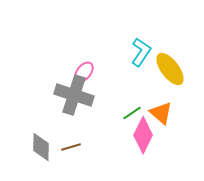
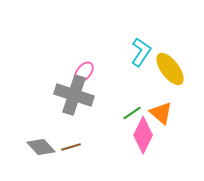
gray diamond: rotated 44 degrees counterclockwise
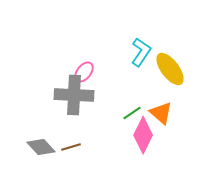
gray cross: rotated 15 degrees counterclockwise
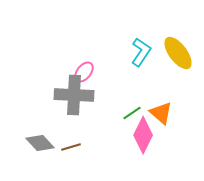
yellow ellipse: moved 8 px right, 16 px up
gray diamond: moved 1 px left, 4 px up
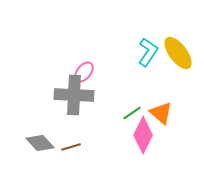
cyan L-shape: moved 7 px right
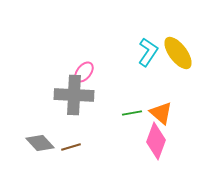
green line: rotated 24 degrees clockwise
pink diamond: moved 13 px right, 6 px down; rotated 6 degrees counterclockwise
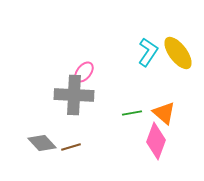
orange triangle: moved 3 px right
gray diamond: moved 2 px right
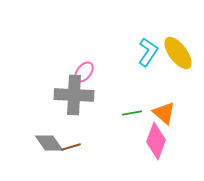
gray diamond: moved 7 px right; rotated 8 degrees clockwise
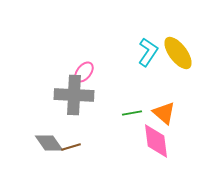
pink diamond: rotated 27 degrees counterclockwise
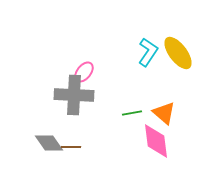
brown line: rotated 18 degrees clockwise
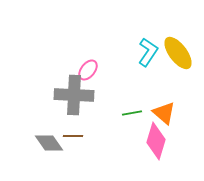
pink ellipse: moved 4 px right, 2 px up
pink diamond: rotated 24 degrees clockwise
brown line: moved 2 px right, 11 px up
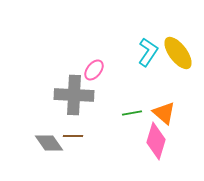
pink ellipse: moved 6 px right
